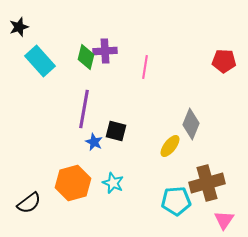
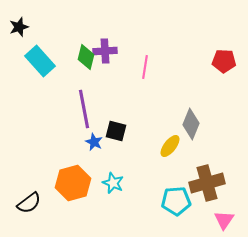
purple line: rotated 21 degrees counterclockwise
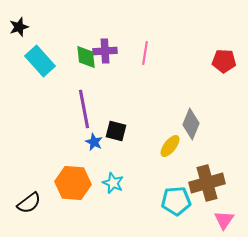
green diamond: rotated 20 degrees counterclockwise
pink line: moved 14 px up
orange hexagon: rotated 20 degrees clockwise
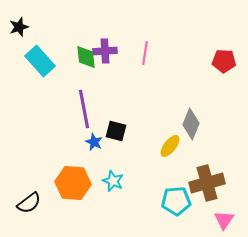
cyan star: moved 2 px up
